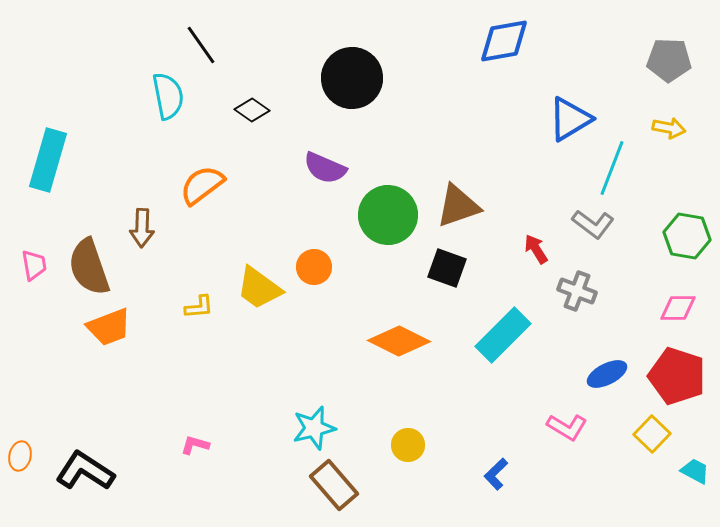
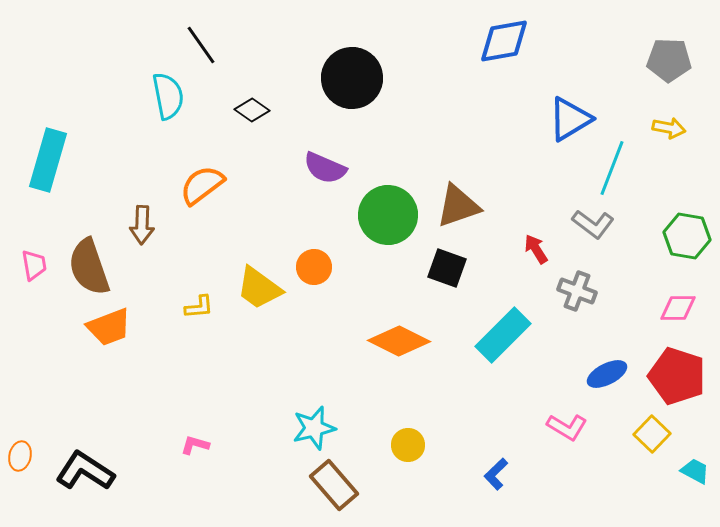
brown arrow at (142, 228): moved 3 px up
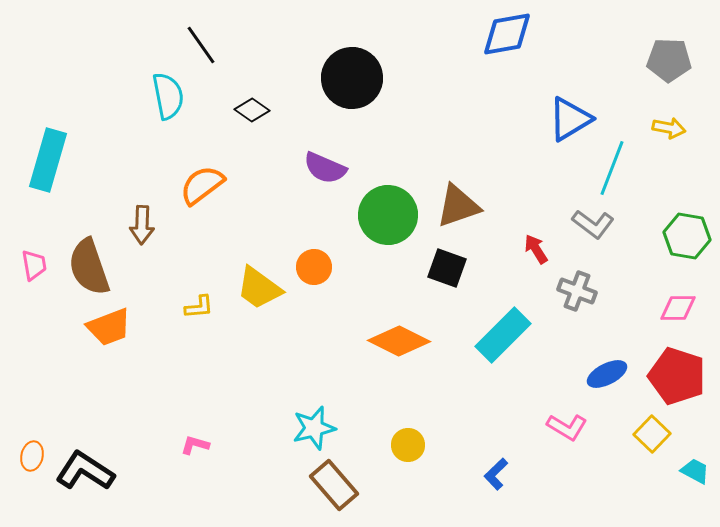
blue diamond at (504, 41): moved 3 px right, 7 px up
orange ellipse at (20, 456): moved 12 px right
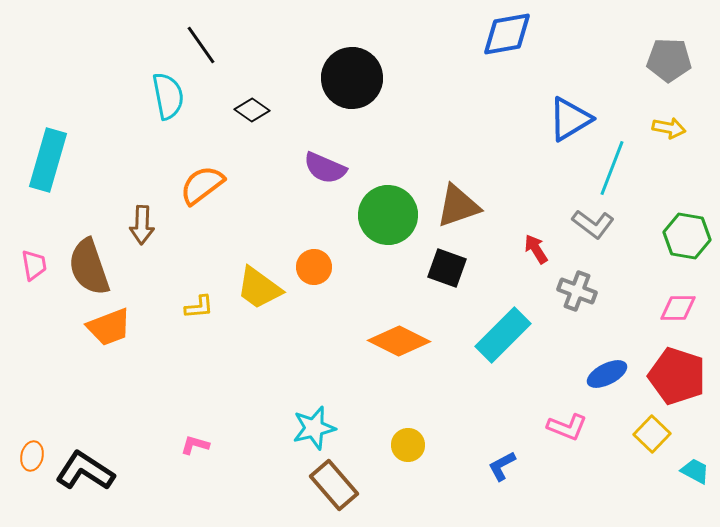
pink L-shape at (567, 427): rotated 9 degrees counterclockwise
blue L-shape at (496, 474): moved 6 px right, 8 px up; rotated 16 degrees clockwise
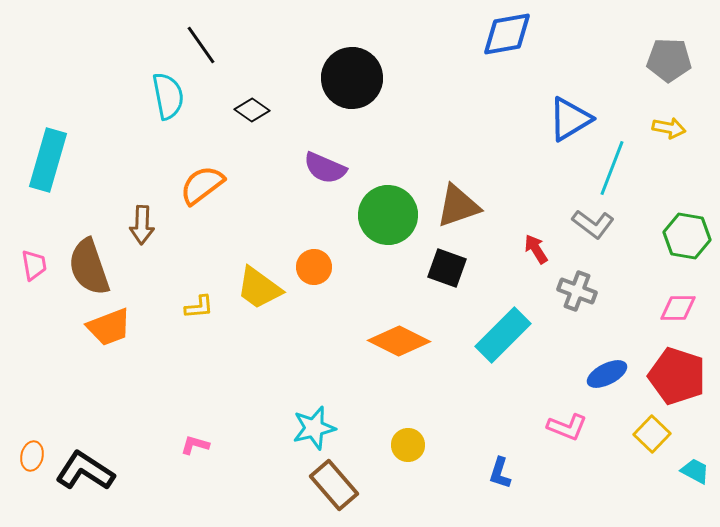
blue L-shape at (502, 466): moved 2 px left, 7 px down; rotated 44 degrees counterclockwise
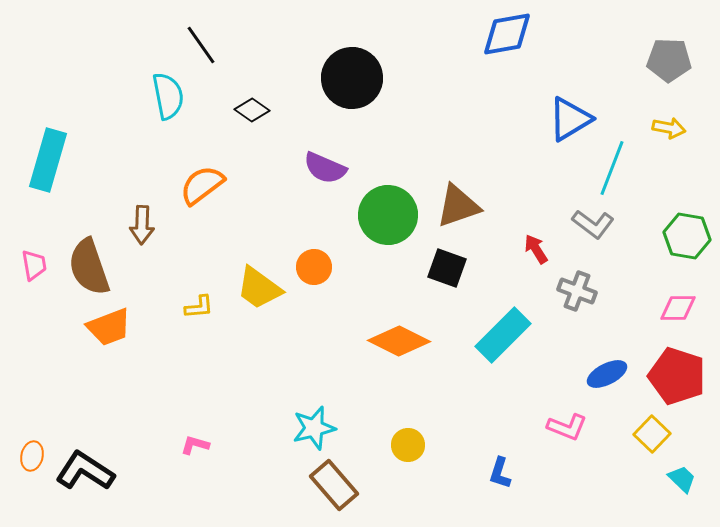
cyan trapezoid at (695, 471): moved 13 px left, 8 px down; rotated 16 degrees clockwise
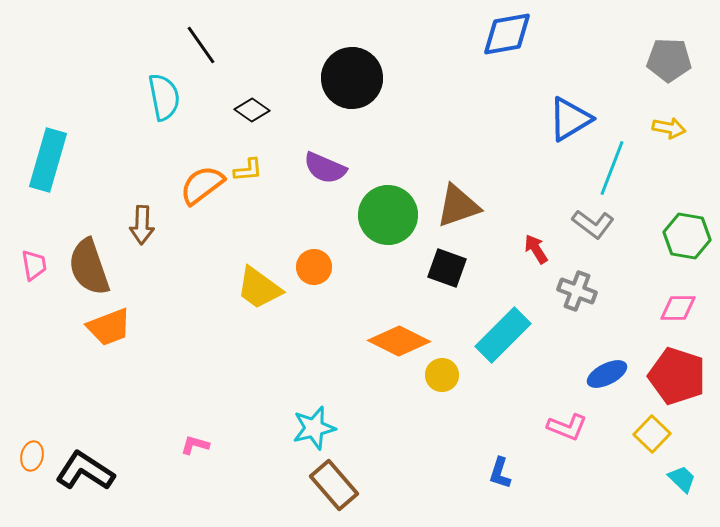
cyan semicircle at (168, 96): moved 4 px left, 1 px down
yellow L-shape at (199, 307): moved 49 px right, 137 px up
yellow circle at (408, 445): moved 34 px right, 70 px up
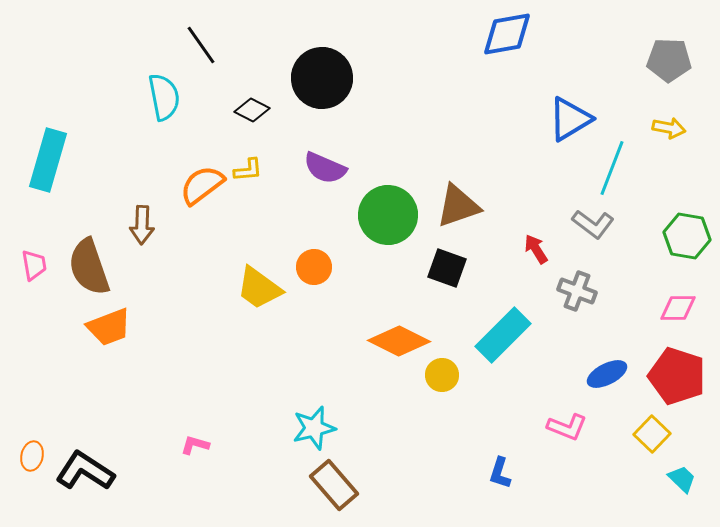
black circle at (352, 78): moved 30 px left
black diamond at (252, 110): rotated 8 degrees counterclockwise
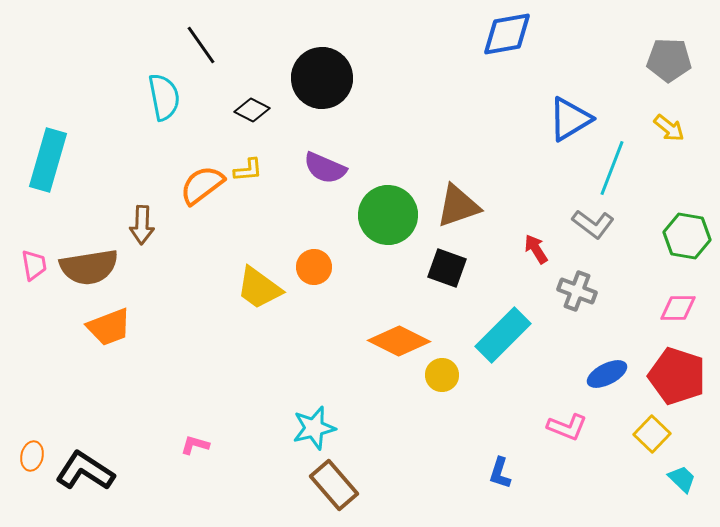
yellow arrow at (669, 128): rotated 28 degrees clockwise
brown semicircle at (89, 267): rotated 80 degrees counterclockwise
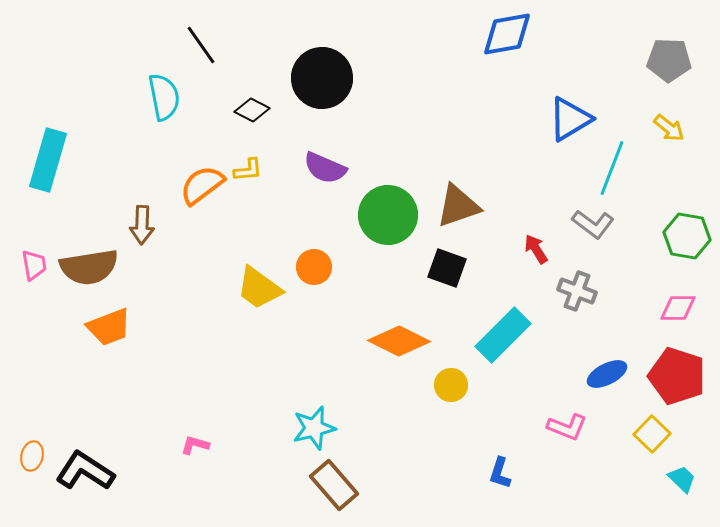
yellow circle at (442, 375): moved 9 px right, 10 px down
